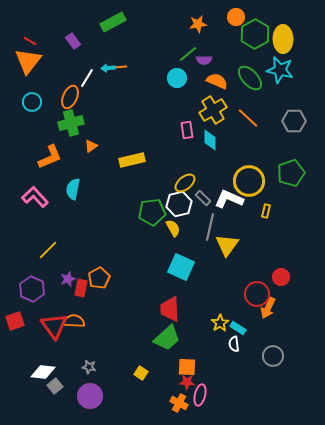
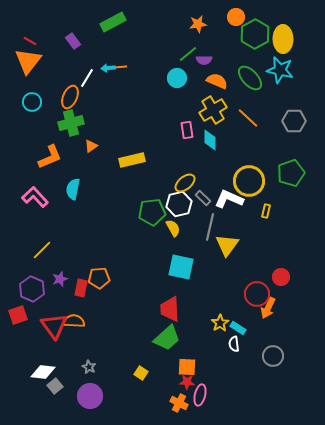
yellow line at (48, 250): moved 6 px left
cyan square at (181, 267): rotated 12 degrees counterclockwise
orange pentagon at (99, 278): rotated 25 degrees clockwise
purple star at (68, 279): moved 8 px left
red square at (15, 321): moved 3 px right, 6 px up
gray star at (89, 367): rotated 16 degrees clockwise
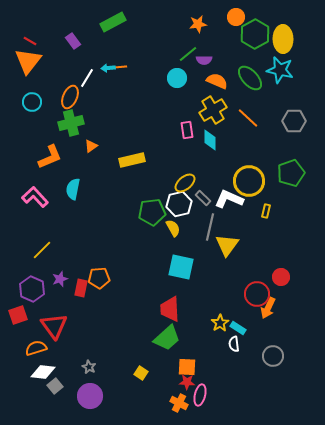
orange semicircle at (74, 321): moved 38 px left, 27 px down; rotated 20 degrees counterclockwise
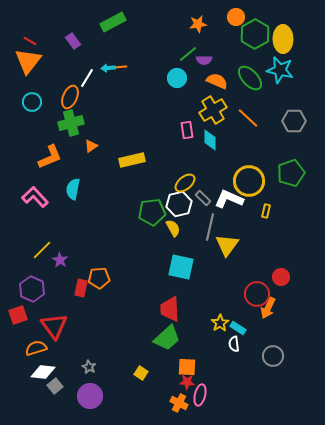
purple star at (60, 279): moved 19 px up; rotated 21 degrees counterclockwise
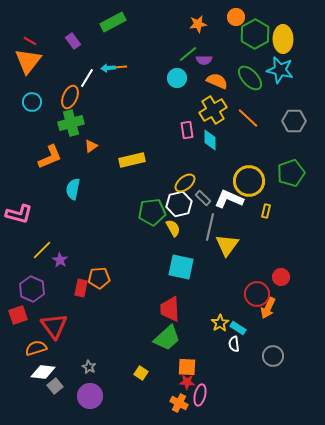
pink L-shape at (35, 197): moved 16 px left, 17 px down; rotated 148 degrees clockwise
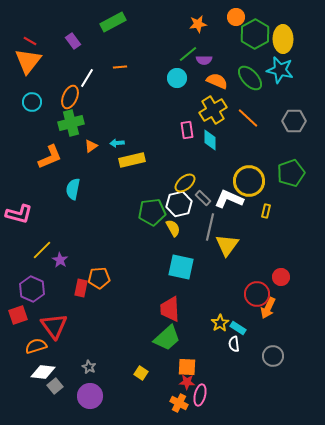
cyan arrow at (108, 68): moved 9 px right, 75 px down
orange semicircle at (36, 348): moved 2 px up
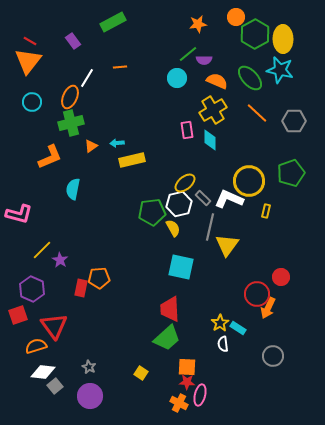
orange line at (248, 118): moved 9 px right, 5 px up
white semicircle at (234, 344): moved 11 px left
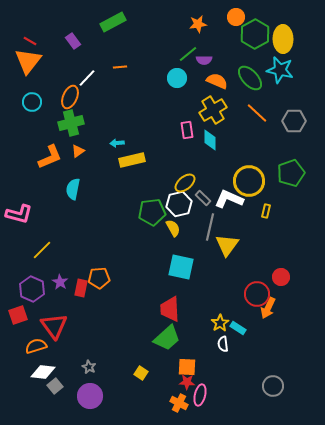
white line at (87, 78): rotated 12 degrees clockwise
orange triangle at (91, 146): moved 13 px left, 5 px down
purple star at (60, 260): moved 22 px down
gray circle at (273, 356): moved 30 px down
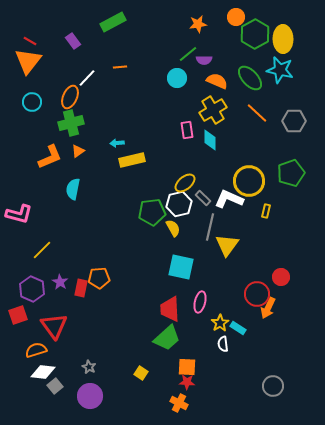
orange semicircle at (36, 346): moved 4 px down
pink ellipse at (200, 395): moved 93 px up
